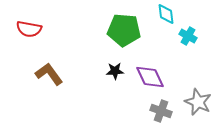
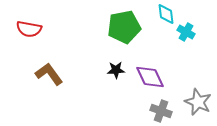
green pentagon: moved 3 px up; rotated 16 degrees counterclockwise
cyan cross: moved 2 px left, 4 px up
black star: moved 1 px right, 1 px up
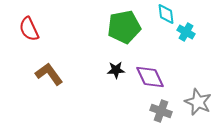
red semicircle: rotated 55 degrees clockwise
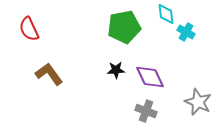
gray cross: moved 15 px left
